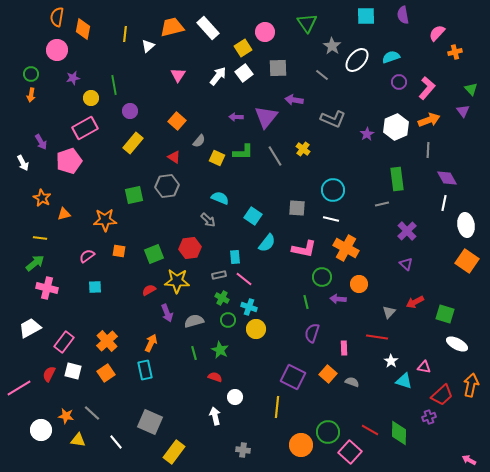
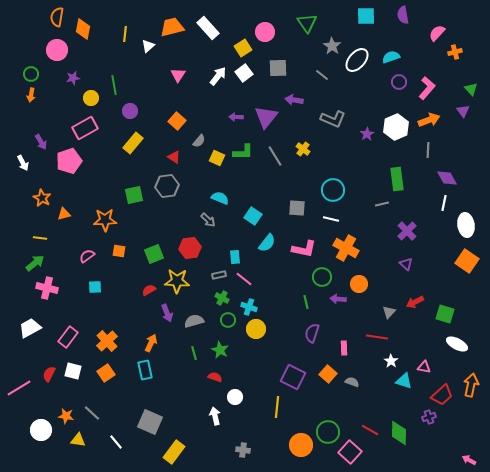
pink rectangle at (64, 342): moved 4 px right, 5 px up
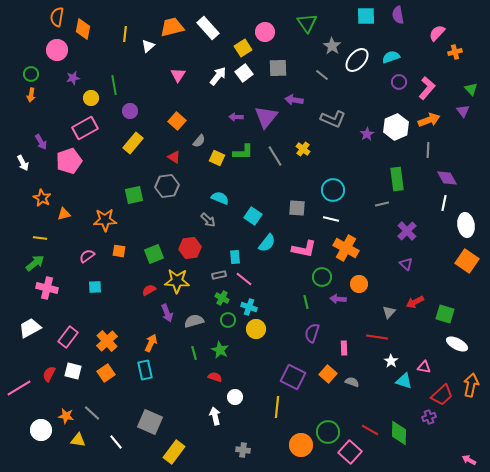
purple semicircle at (403, 15): moved 5 px left
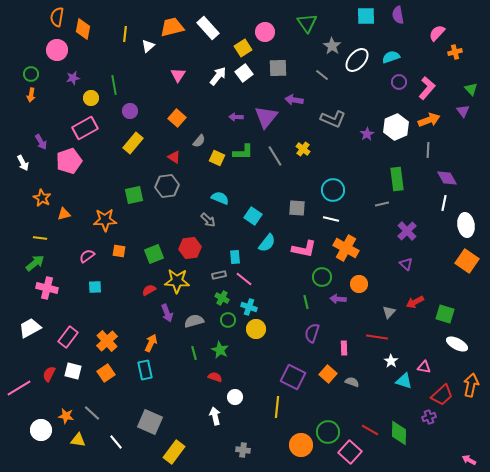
orange square at (177, 121): moved 3 px up
